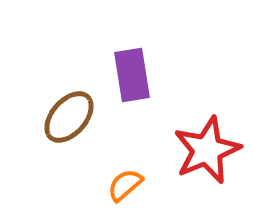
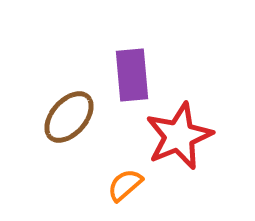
purple rectangle: rotated 4 degrees clockwise
red star: moved 28 px left, 14 px up
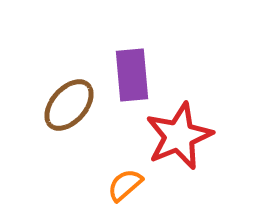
brown ellipse: moved 12 px up
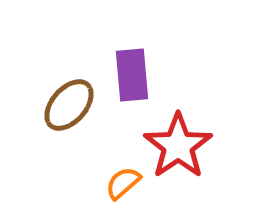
red star: moved 1 px left, 10 px down; rotated 12 degrees counterclockwise
orange semicircle: moved 2 px left, 2 px up
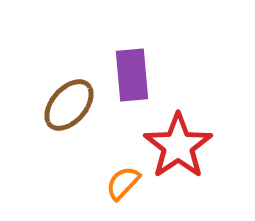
orange semicircle: rotated 6 degrees counterclockwise
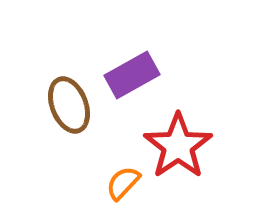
purple rectangle: rotated 66 degrees clockwise
brown ellipse: rotated 62 degrees counterclockwise
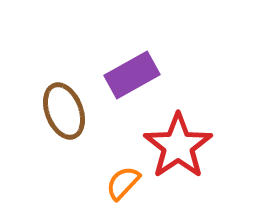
brown ellipse: moved 5 px left, 6 px down
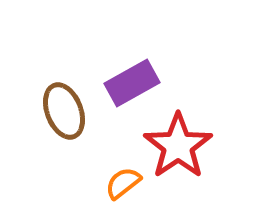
purple rectangle: moved 8 px down
orange semicircle: rotated 9 degrees clockwise
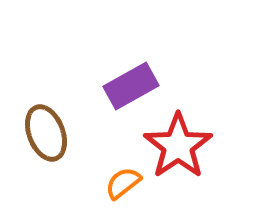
purple rectangle: moved 1 px left, 3 px down
brown ellipse: moved 18 px left, 22 px down
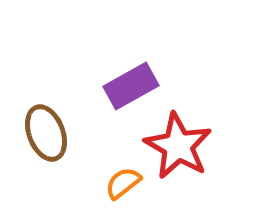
red star: rotated 8 degrees counterclockwise
